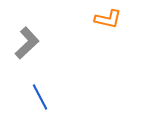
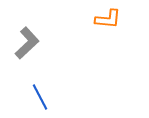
orange L-shape: rotated 8 degrees counterclockwise
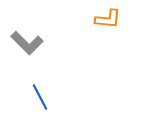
gray L-shape: rotated 88 degrees clockwise
